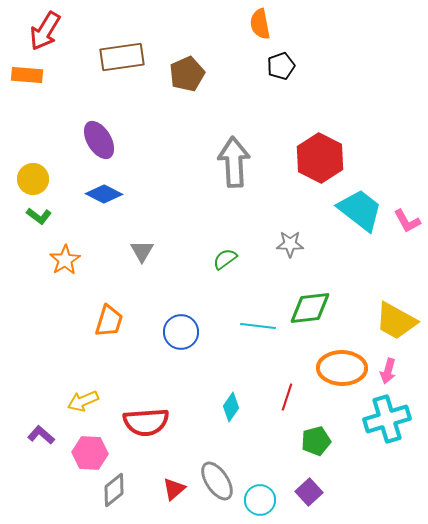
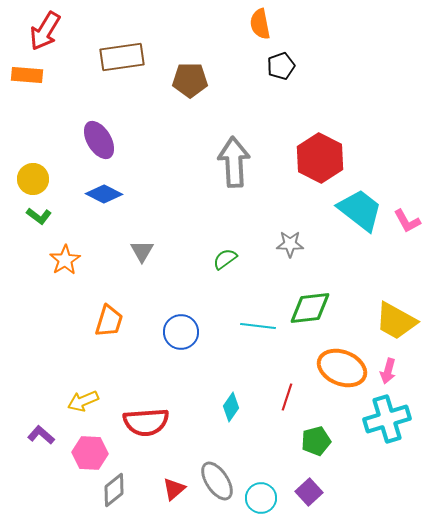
brown pentagon: moved 3 px right, 6 px down; rotated 24 degrees clockwise
orange ellipse: rotated 21 degrees clockwise
cyan circle: moved 1 px right, 2 px up
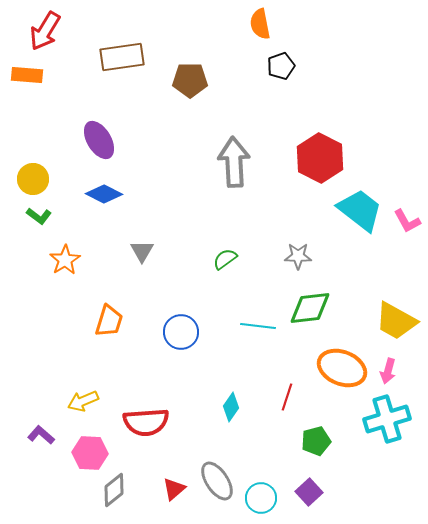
gray star: moved 8 px right, 12 px down
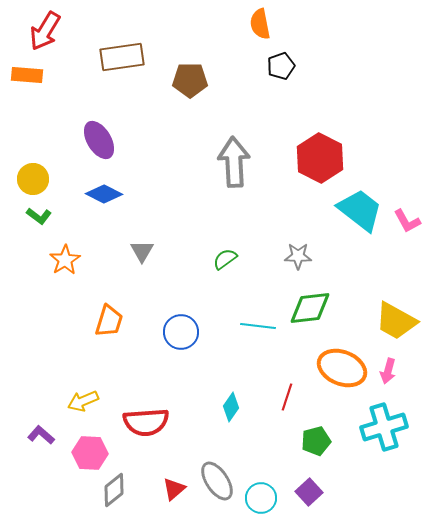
cyan cross: moved 3 px left, 8 px down
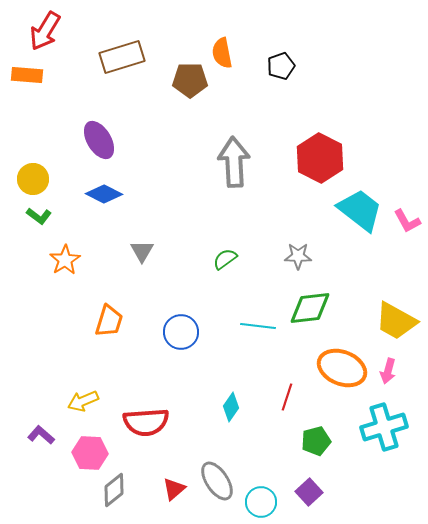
orange semicircle: moved 38 px left, 29 px down
brown rectangle: rotated 9 degrees counterclockwise
cyan circle: moved 4 px down
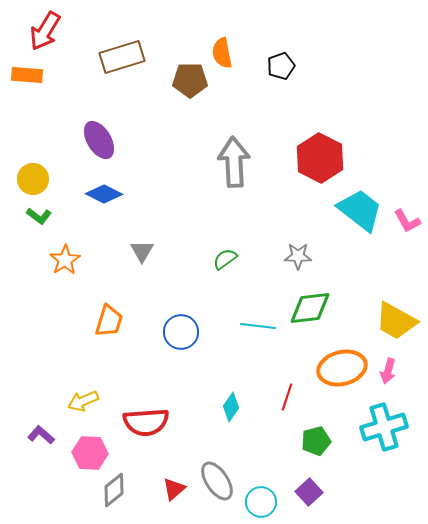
orange ellipse: rotated 36 degrees counterclockwise
